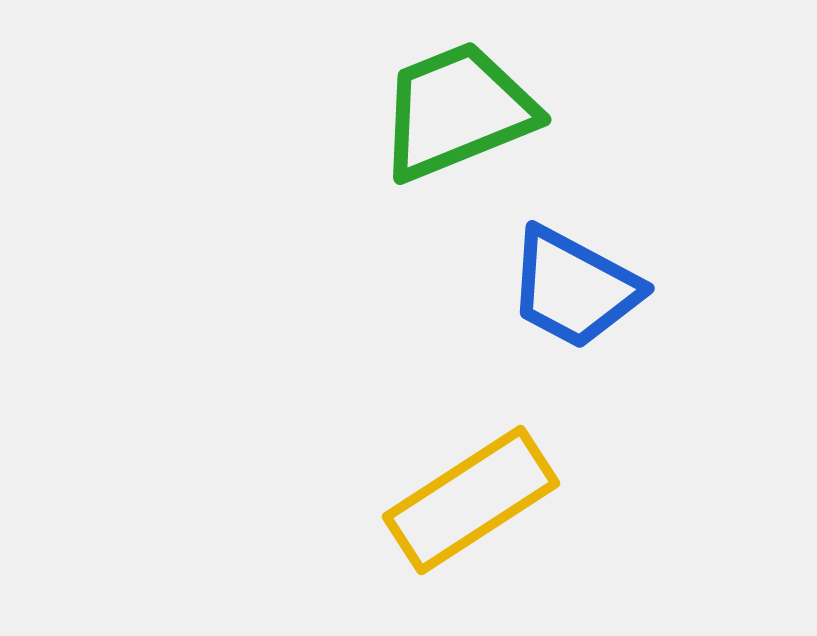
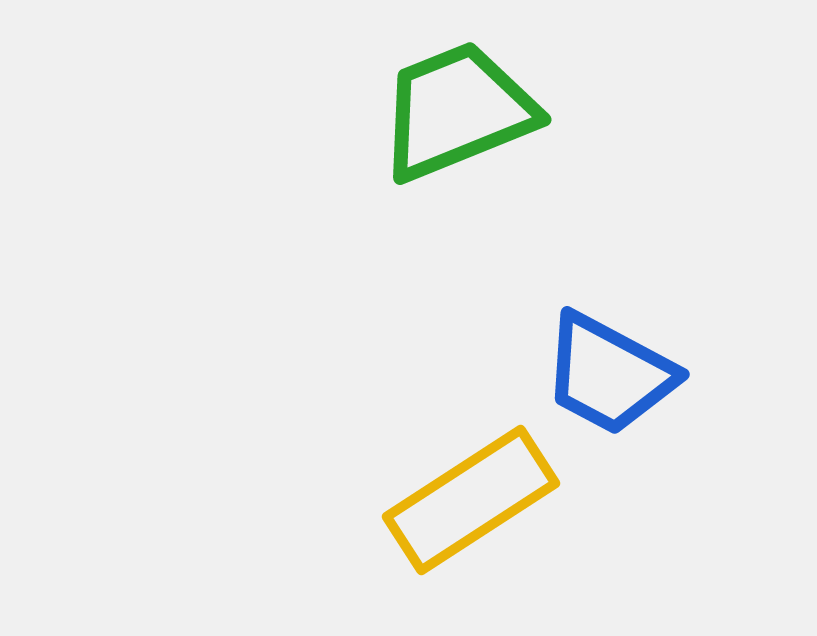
blue trapezoid: moved 35 px right, 86 px down
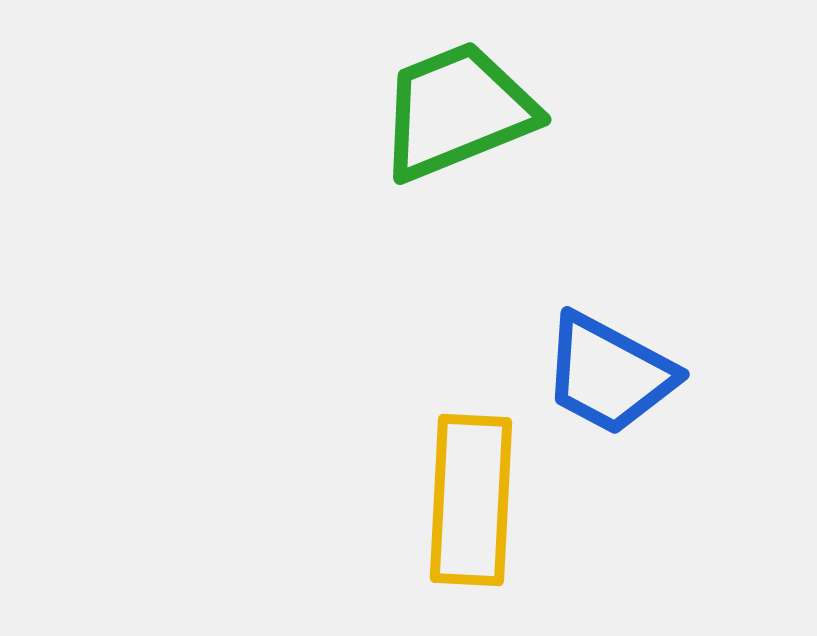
yellow rectangle: rotated 54 degrees counterclockwise
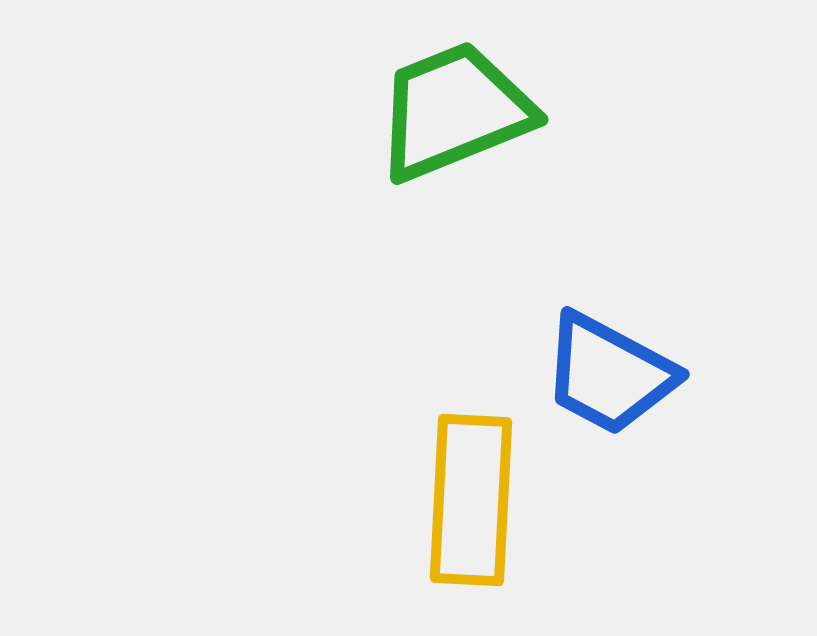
green trapezoid: moved 3 px left
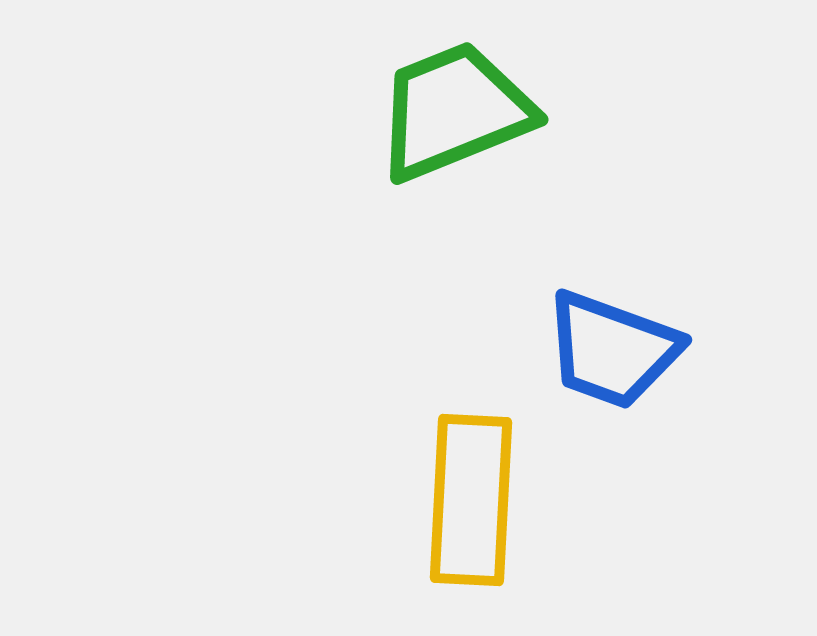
blue trapezoid: moved 3 px right, 24 px up; rotated 8 degrees counterclockwise
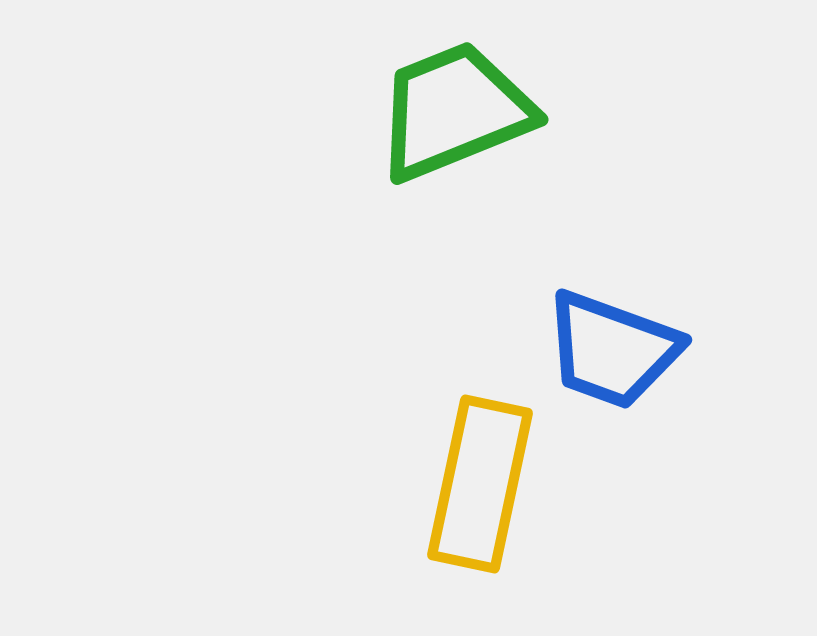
yellow rectangle: moved 9 px right, 16 px up; rotated 9 degrees clockwise
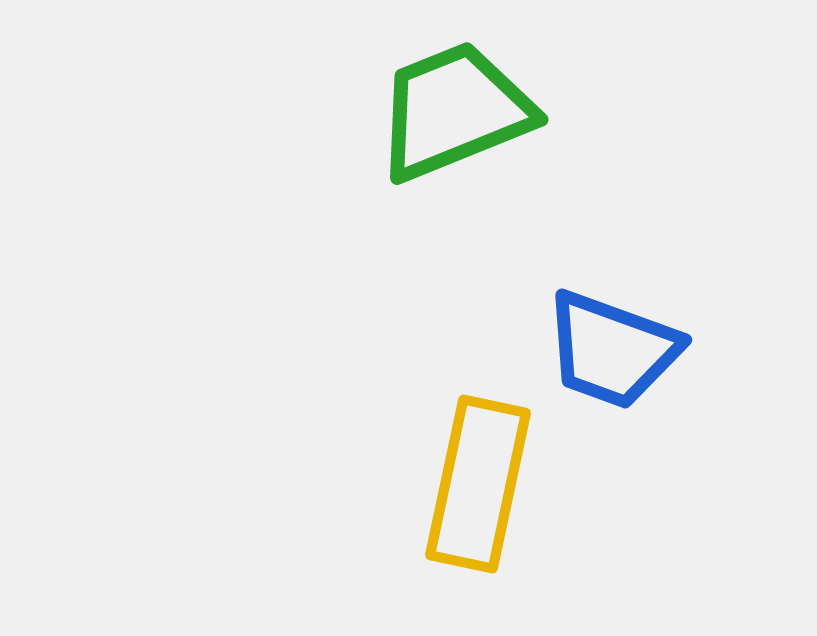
yellow rectangle: moved 2 px left
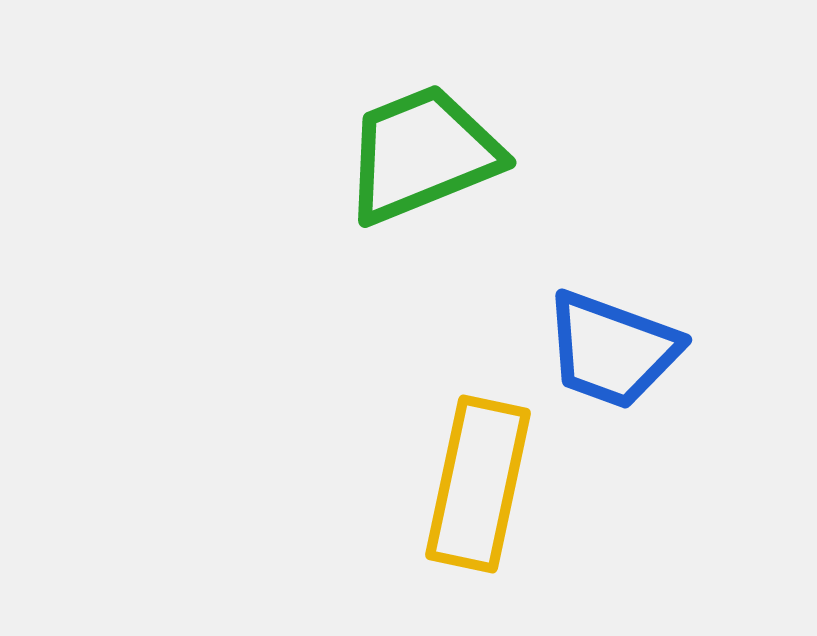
green trapezoid: moved 32 px left, 43 px down
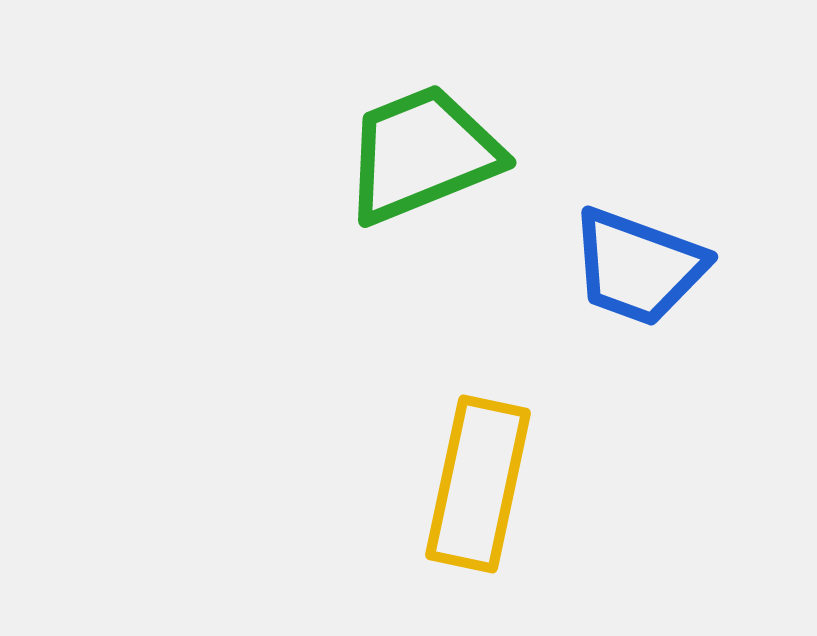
blue trapezoid: moved 26 px right, 83 px up
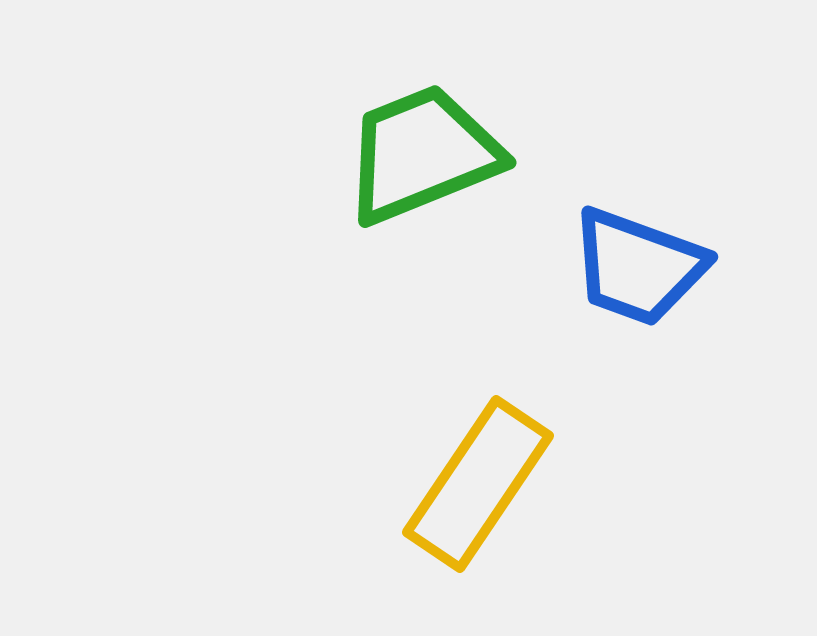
yellow rectangle: rotated 22 degrees clockwise
